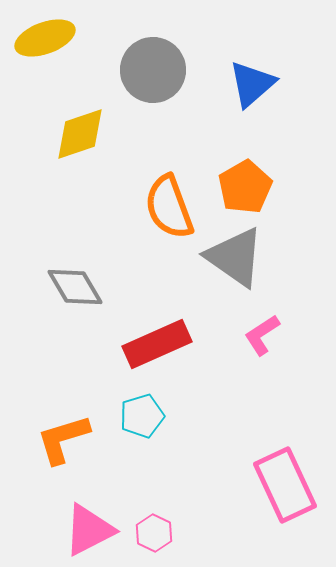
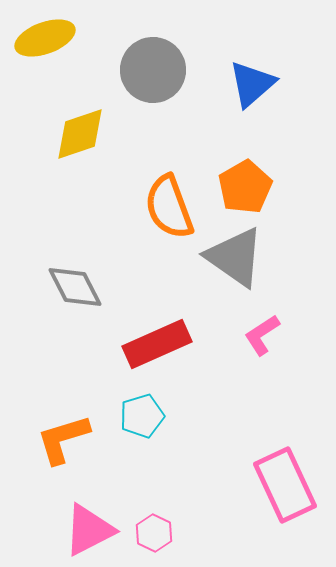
gray diamond: rotated 4 degrees clockwise
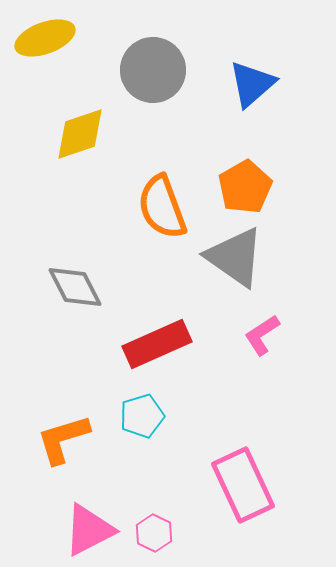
orange semicircle: moved 7 px left
pink rectangle: moved 42 px left
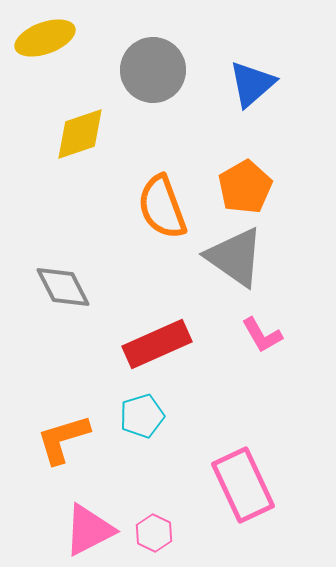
gray diamond: moved 12 px left
pink L-shape: rotated 87 degrees counterclockwise
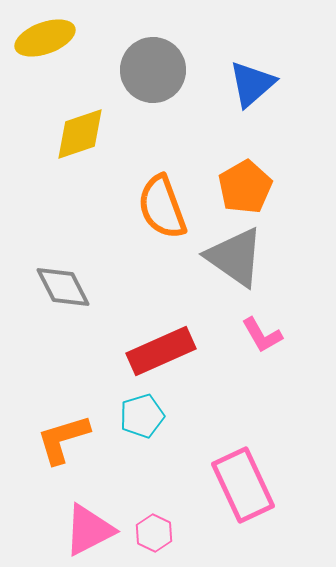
red rectangle: moved 4 px right, 7 px down
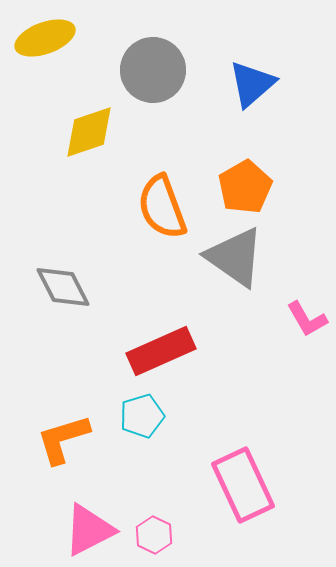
yellow diamond: moved 9 px right, 2 px up
pink L-shape: moved 45 px right, 16 px up
pink hexagon: moved 2 px down
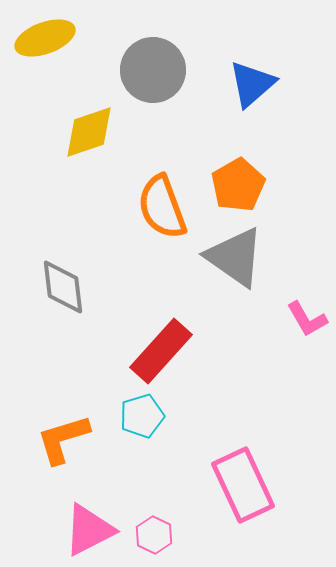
orange pentagon: moved 7 px left, 2 px up
gray diamond: rotated 20 degrees clockwise
red rectangle: rotated 24 degrees counterclockwise
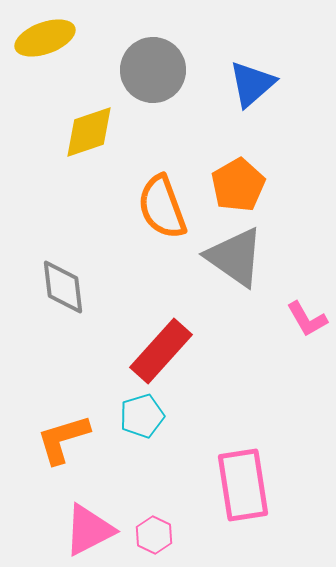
pink rectangle: rotated 16 degrees clockwise
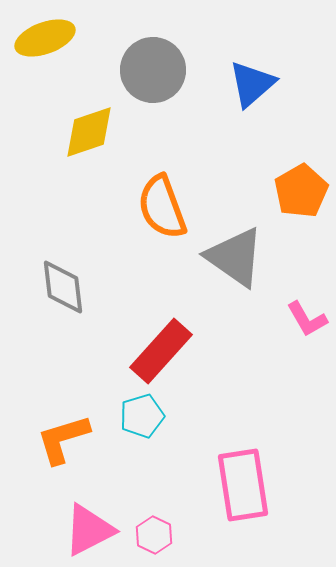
orange pentagon: moved 63 px right, 6 px down
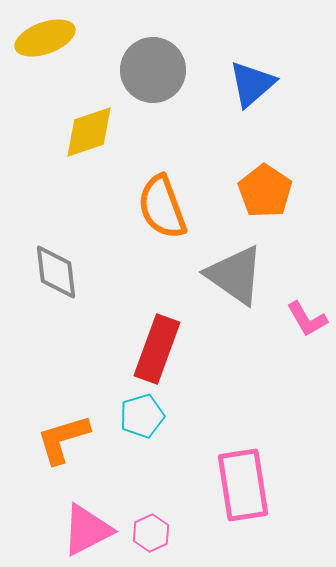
orange pentagon: moved 36 px left; rotated 8 degrees counterclockwise
gray triangle: moved 18 px down
gray diamond: moved 7 px left, 15 px up
red rectangle: moved 4 px left, 2 px up; rotated 22 degrees counterclockwise
pink triangle: moved 2 px left
pink hexagon: moved 3 px left, 2 px up; rotated 9 degrees clockwise
